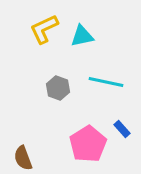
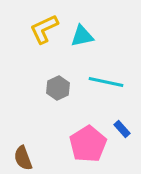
gray hexagon: rotated 15 degrees clockwise
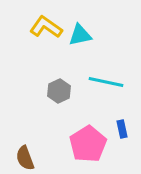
yellow L-shape: moved 2 px right, 2 px up; rotated 60 degrees clockwise
cyan triangle: moved 2 px left, 1 px up
gray hexagon: moved 1 px right, 3 px down
blue rectangle: rotated 30 degrees clockwise
brown semicircle: moved 2 px right
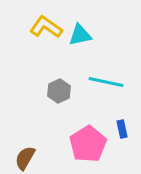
brown semicircle: rotated 50 degrees clockwise
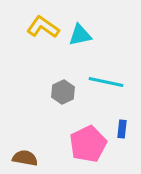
yellow L-shape: moved 3 px left
gray hexagon: moved 4 px right, 1 px down
blue rectangle: rotated 18 degrees clockwise
pink pentagon: rotated 6 degrees clockwise
brown semicircle: rotated 70 degrees clockwise
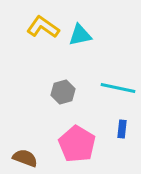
cyan line: moved 12 px right, 6 px down
gray hexagon: rotated 10 degrees clockwise
pink pentagon: moved 11 px left; rotated 15 degrees counterclockwise
brown semicircle: rotated 10 degrees clockwise
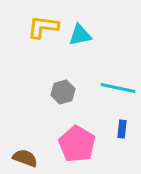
yellow L-shape: rotated 28 degrees counterclockwise
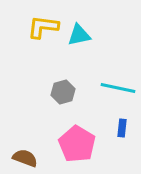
cyan triangle: moved 1 px left
blue rectangle: moved 1 px up
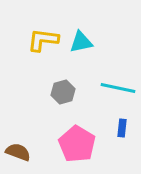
yellow L-shape: moved 13 px down
cyan triangle: moved 2 px right, 7 px down
brown semicircle: moved 7 px left, 6 px up
